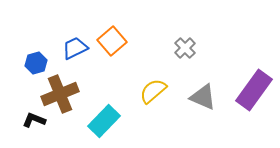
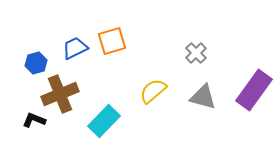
orange square: rotated 24 degrees clockwise
gray cross: moved 11 px right, 5 px down
gray triangle: rotated 8 degrees counterclockwise
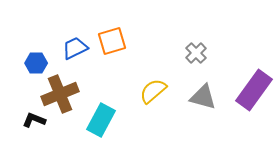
blue hexagon: rotated 15 degrees clockwise
cyan rectangle: moved 3 px left, 1 px up; rotated 16 degrees counterclockwise
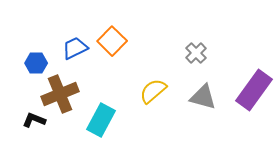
orange square: rotated 28 degrees counterclockwise
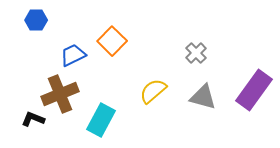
blue trapezoid: moved 2 px left, 7 px down
blue hexagon: moved 43 px up
black L-shape: moved 1 px left, 1 px up
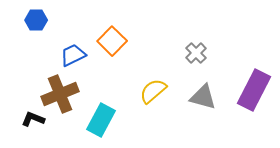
purple rectangle: rotated 9 degrees counterclockwise
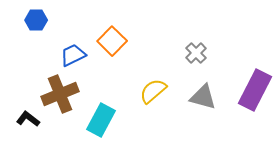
purple rectangle: moved 1 px right
black L-shape: moved 5 px left; rotated 15 degrees clockwise
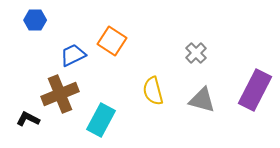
blue hexagon: moved 1 px left
orange square: rotated 12 degrees counterclockwise
yellow semicircle: rotated 64 degrees counterclockwise
gray triangle: moved 1 px left, 3 px down
black L-shape: rotated 10 degrees counterclockwise
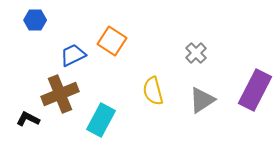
gray triangle: rotated 48 degrees counterclockwise
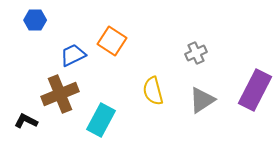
gray cross: rotated 20 degrees clockwise
black L-shape: moved 2 px left, 2 px down
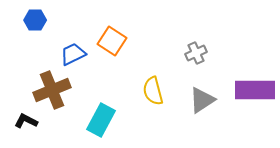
blue trapezoid: moved 1 px up
purple rectangle: rotated 63 degrees clockwise
brown cross: moved 8 px left, 4 px up
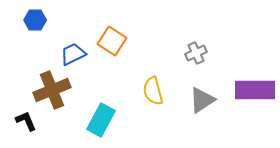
black L-shape: rotated 40 degrees clockwise
